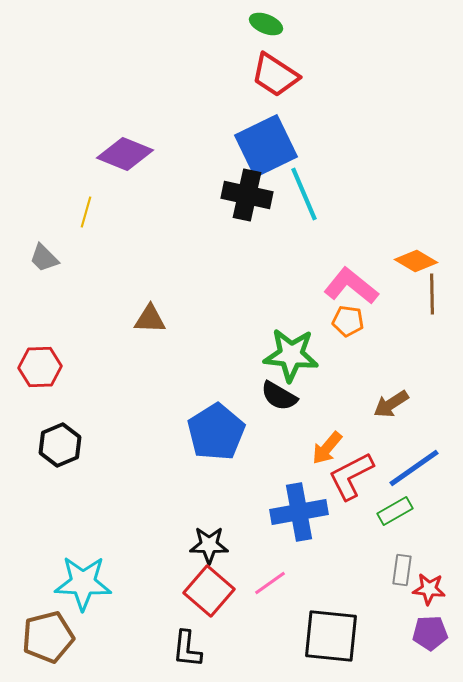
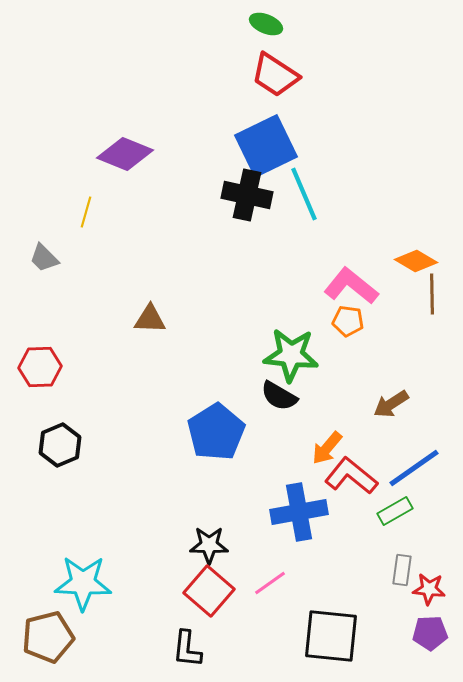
red L-shape: rotated 66 degrees clockwise
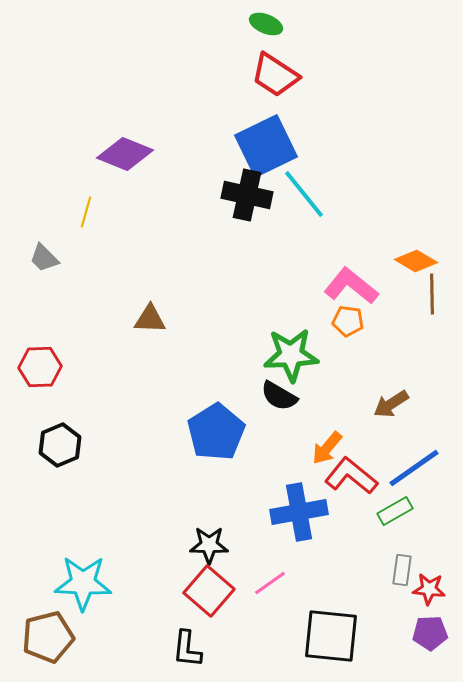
cyan line: rotated 16 degrees counterclockwise
green star: rotated 8 degrees counterclockwise
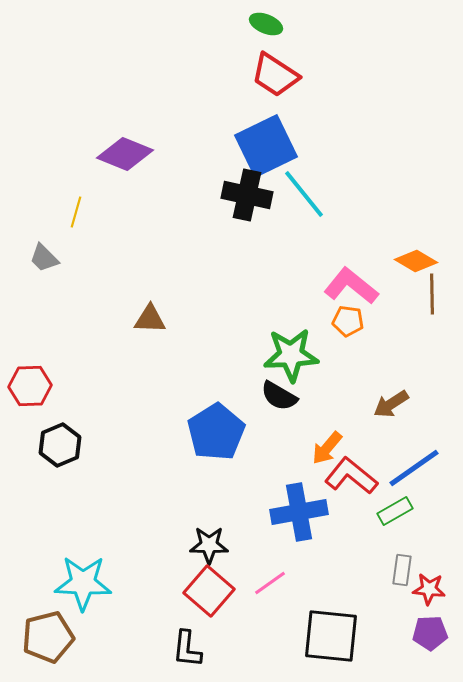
yellow line: moved 10 px left
red hexagon: moved 10 px left, 19 px down
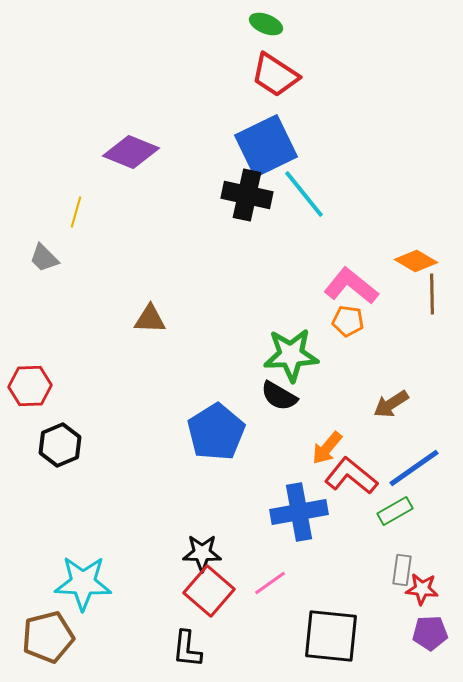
purple diamond: moved 6 px right, 2 px up
black star: moved 7 px left, 8 px down
red star: moved 7 px left
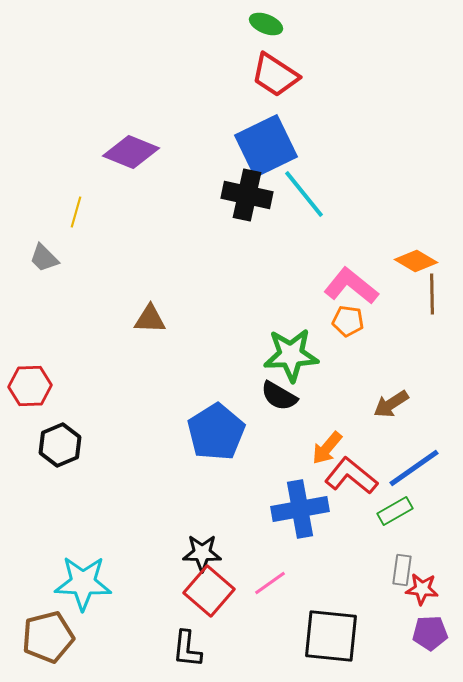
blue cross: moved 1 px right, 3 px up
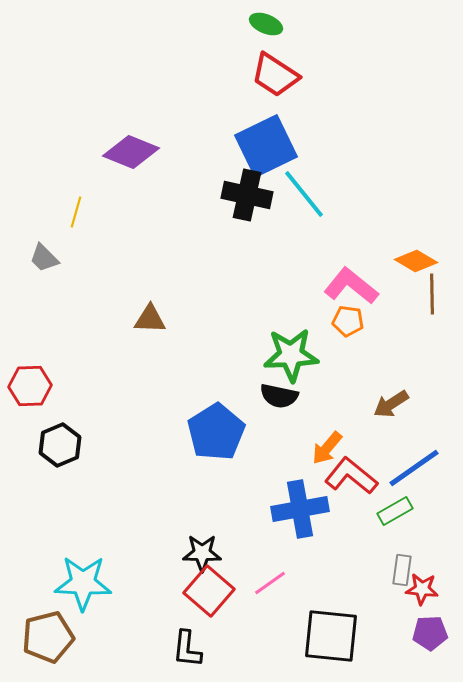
black semicircle: rotated 18 degrees counterclockwise
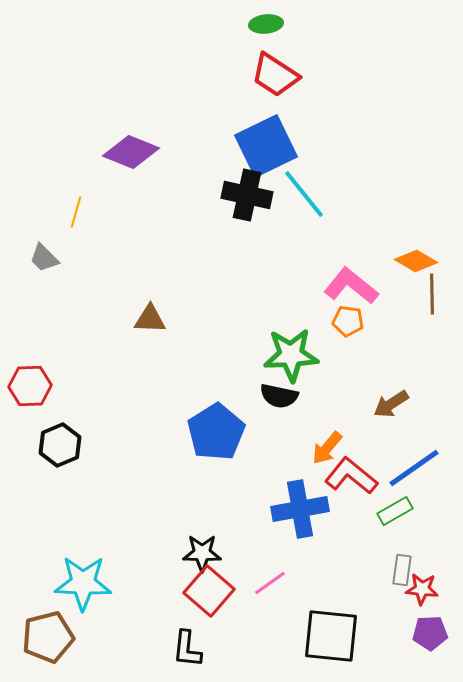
green ellipse: rotated 28 degrees counterclockwise
